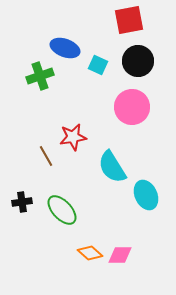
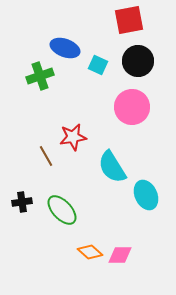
orange diamond: moved 1 px up
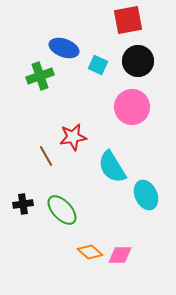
red square: moved 1 px left
blue ellipse: moved 1 px left
black cross: moved 1 px right, 2 px down
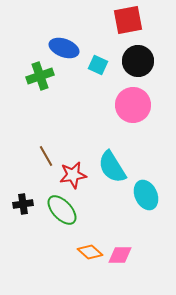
pink circle: moved 1 px right, 2 px up
red star: moved 38 px down
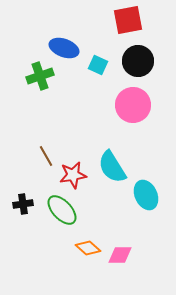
orange diamond: moved 2 px left, 4 px up
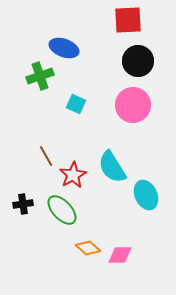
red square: rotated 8 degrees clockwise
cyan square: moved 22 px left, 39 px down
red star: rotated 20 degrees counterclockwise
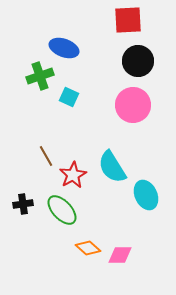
cyan square: moved 7 px left, 7 px up
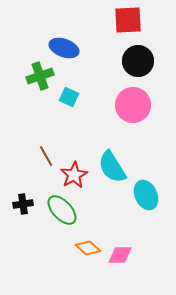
red star: moved 1 px right
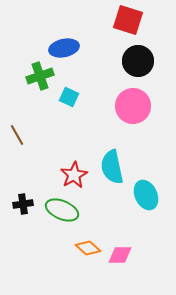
red square: rotated 20 degrees clockwise
blue ellipse: rotated 32 degrees counterclockwise
pink circle: moved 1 px down
brown line: moved 29 px left, 21 px up
cyan semicircle: rotated 20 degrees clockwise
green ellipse: rotated 24 degrees counterclockwise
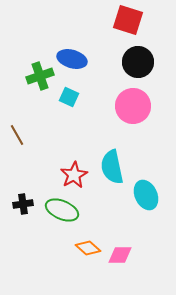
blue ellipse: moved 8 px right, 11 px down; rotated 28 degrees clockwise
black circle: moved 1 px down
